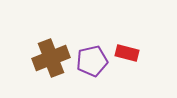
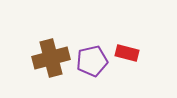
brown cross: rotated 6 degrees clockwise
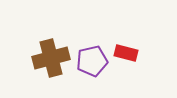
red rectangle: moved 1 px left
